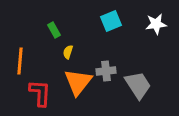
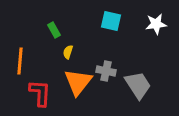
cyan square: rotated 35 degrees clockwise
gray cross: rotated 18 degrees clockwise
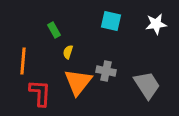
orange line: moved 3 px right
gray trapezoid: moved 9 px right
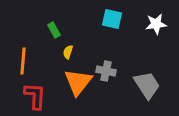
cyan square: moved 1 px right, 2 px up
red L-shape: moved 5 px left, 3 px down
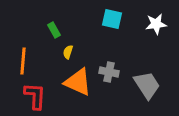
gray cross: moved 3 px right, 1 px down
orange triangle: rotated 44 degrees counterclockwise
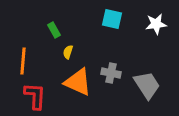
gray cross: moved 2 px right, 1 px down
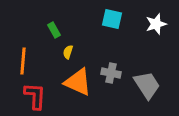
white star: rotated 10 degrees counterclockwise
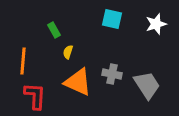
gray cross: moved 1 px right, 1 px down
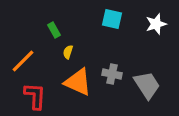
orange line: rotated 40 degrees clockwise
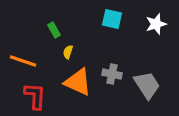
orange line: rotated 64 degrees clockwise
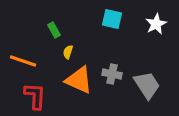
white star: rotated 10 degrees counterclockwise
orange triangle: moved 1 px right, 2 px up
